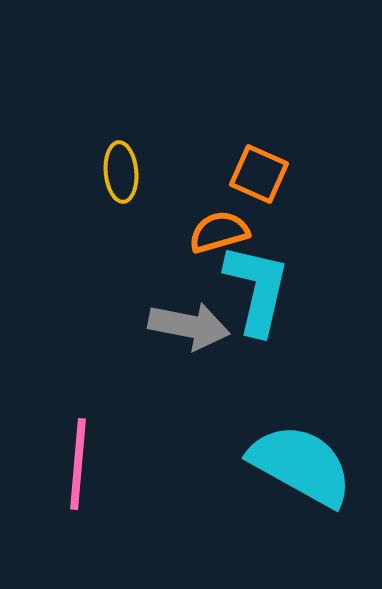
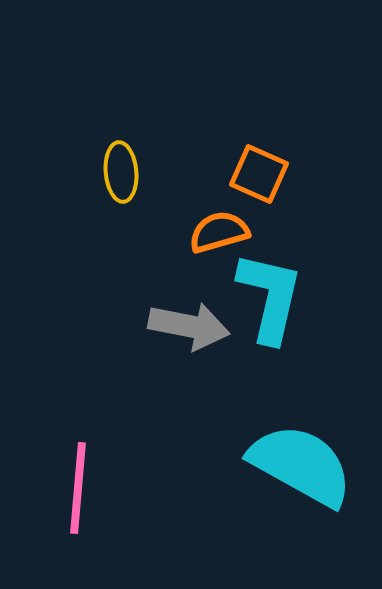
cyan L-shape: moved 13 px right, 8 px down
pink line: moved 24 px down
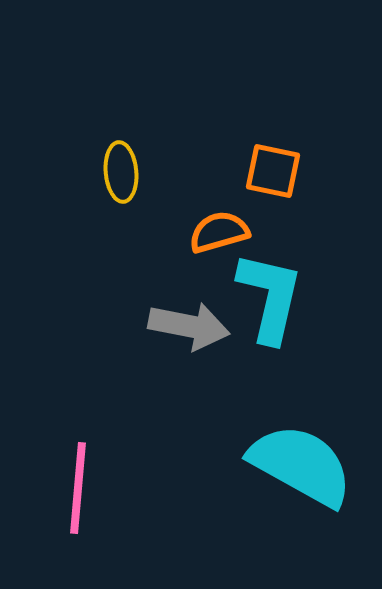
orange square: moved 14 px right, 3 px up; rotated 12 degrees counterclockwise
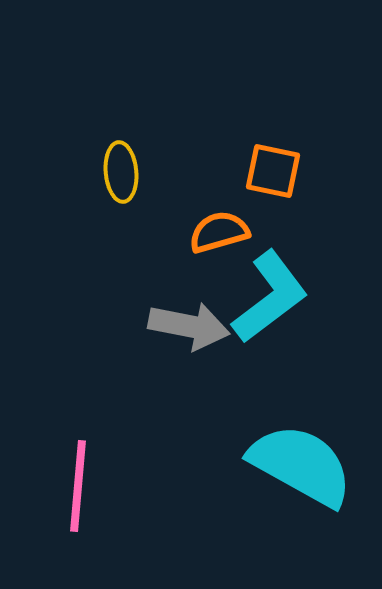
cyan L-shape: rotated 40 degrees clockwise
pink line: moved 2 px up
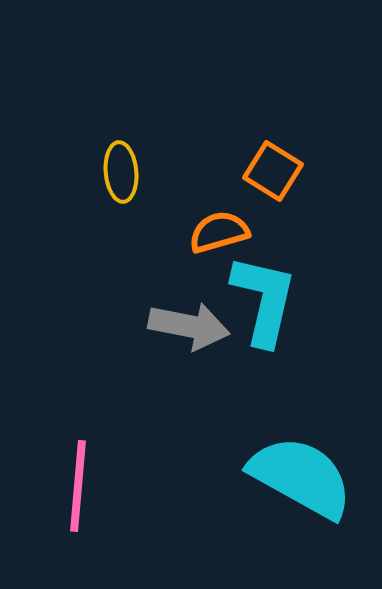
orange square: rotated 20 degrees clockwise
cyan L-shape: moved 6 px left, 3 px down; rotated 40 degrees counterclockwise
cyan semicircle: moved 12 px down
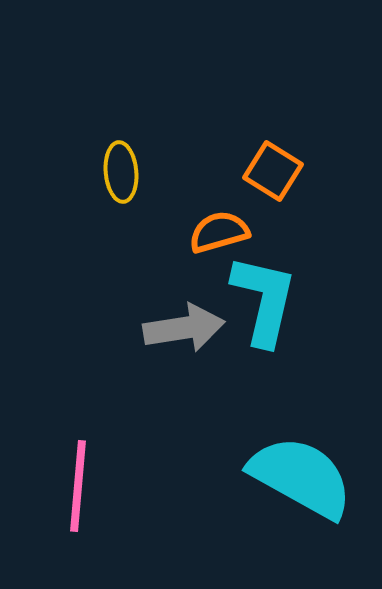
gray arrow: moved 5 px left, 2 px down; rotated 20 degrees counterclockwise
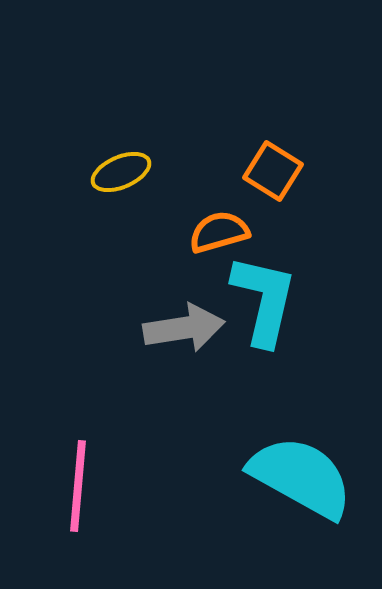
yellow ellipse: rotated 72 degrees clockwise
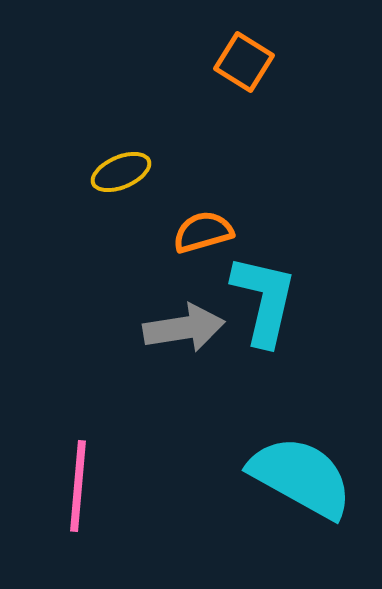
orange square: moved 29 px left, 109 px up
orange semicircle: moved 16 px left
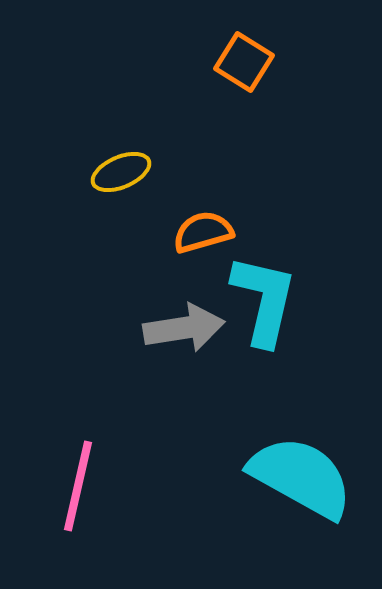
pink line: rotated 8 degrees clockwise
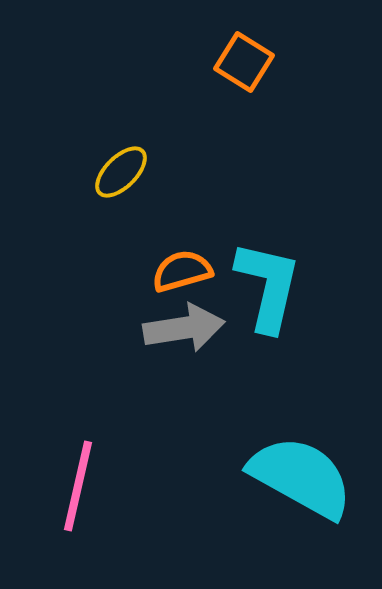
yellow ellipse: rotated 22 degrees counterclockwise
orange semicircle: moved 21 px left, 39 px down
cyan L-shape: moved 4 px right, 14 px up
